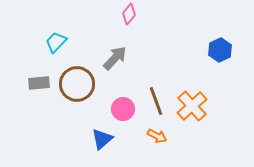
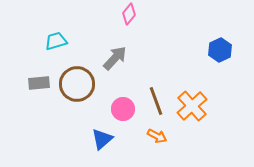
cyan trapezoid: moved 1 px up; rotated 30 degrees clockwise
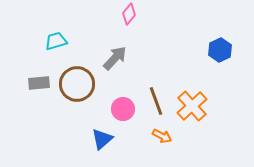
orange arrow: moved 5 px right
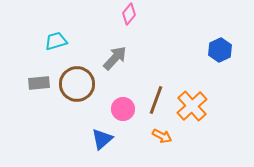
brown line: moved 1 px up; rotated 40 degrees clockwise
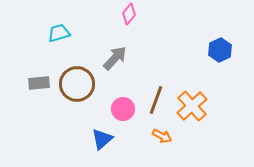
cyan trapezoid: moved 3 px right, 8 px up
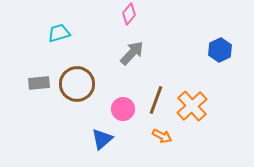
gray arrow: moved 17 px right, 5 px up
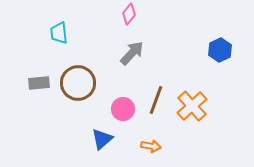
cyan trapezoid: rotated 80 degrees counterclockwise
brown circle: moved 1 px right, 1 px up
orange arrow: moved 11 px left, 10 px down; rotated 18 degrees counterclockwise
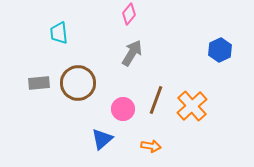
gray arrow: rotated 12 degrees counterclockwise
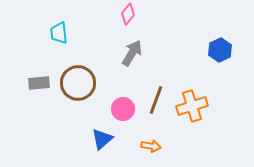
pink diamond: moved 1 px left
orange cross: rotated 24 degrees clockwise
